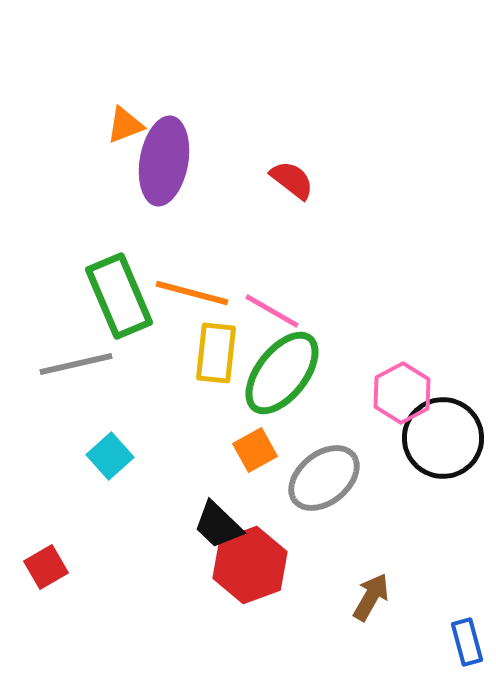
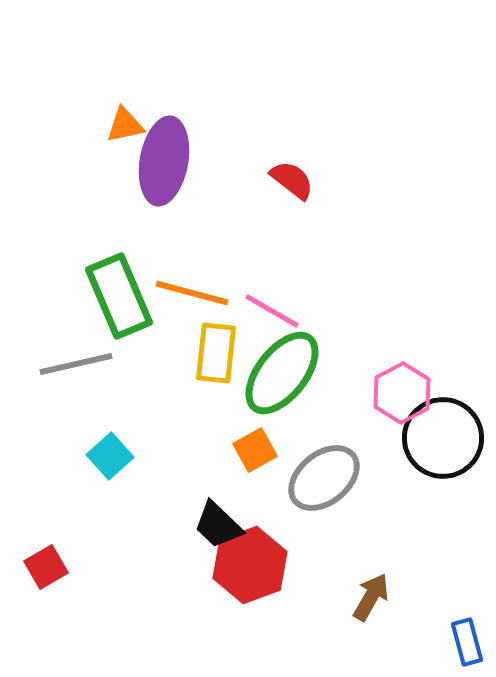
orange triangle: rotated 9 degrees clockwise
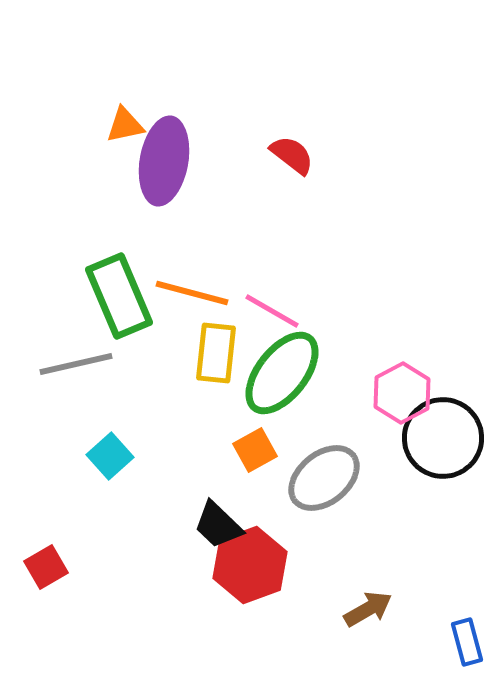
red semicircle: moved 25 px up
brown arrow: moved 3 px left, 12 px down; rotated 30 degrees clockwise
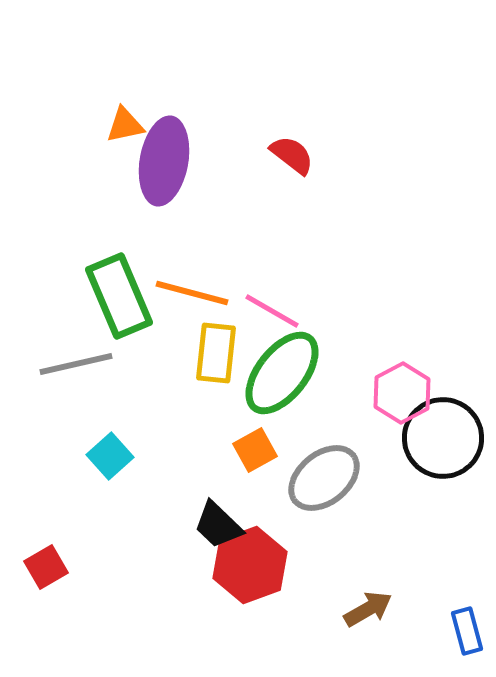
blue rectangle: moved 11 px up
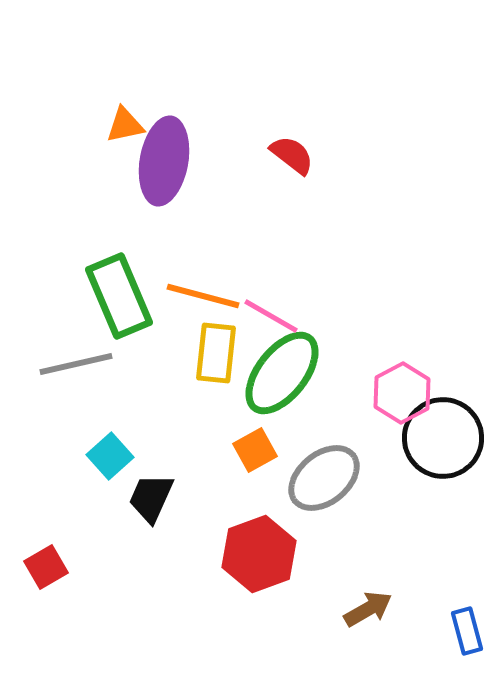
orange line: moved 11 px right, 3 px down
pink line: moved 1 px left, 5 px down
black trapezoid: moved 67 px left, 27 px up; rotated 70 degrees clockwise
red hexagon: moved 9 px right, 11 px up
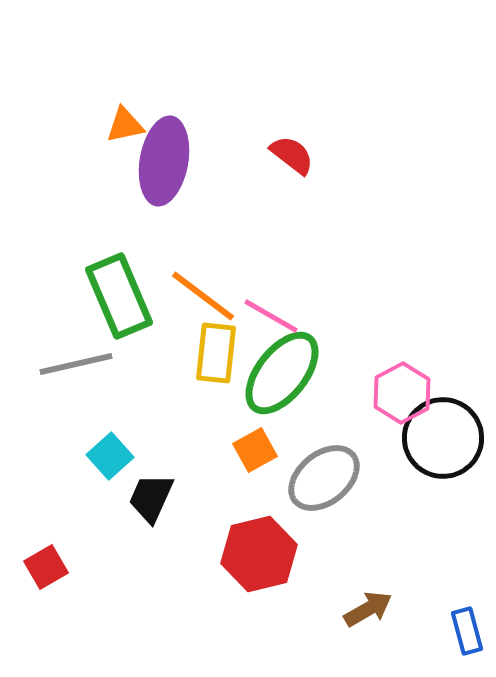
orange line: rotated 22 degrees clockwise
red hexagon: rotated 6 degrees clockwise
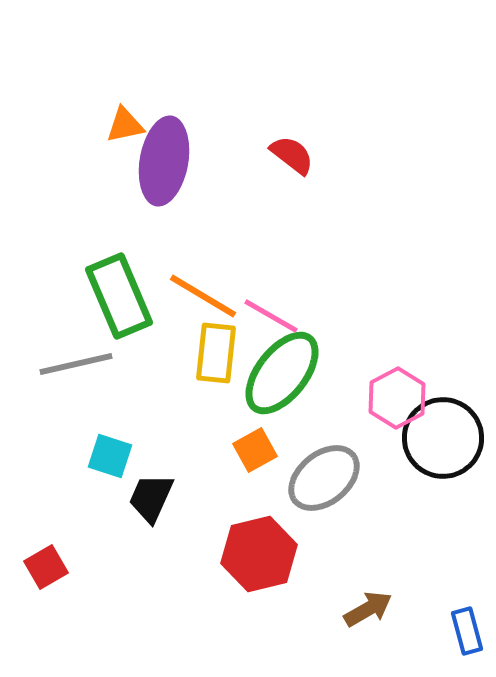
orange line: rotated 6 degrees counterclockwise
pink hexagon: moved 5 px left, 5 px down
cyan square: rotated 30 degrees counterclockwise
